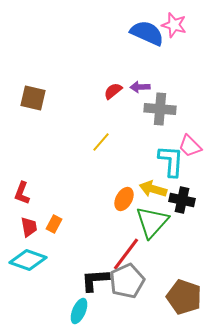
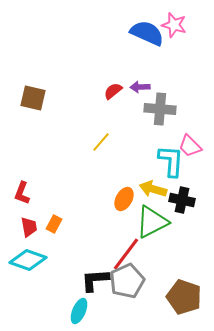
green triangle: rotated 21 degrees clockwise
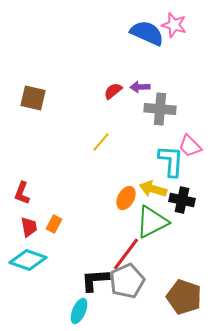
orange ellipse: moved 2 px right, 1 px up
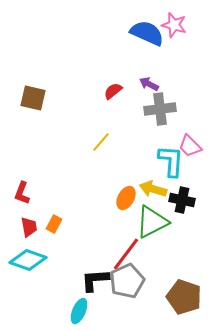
purple arrow: moved 9 px right, 3 px up; rotated 30 degrees clockwise
gray cross: rotated 12 degrees counterclockwise
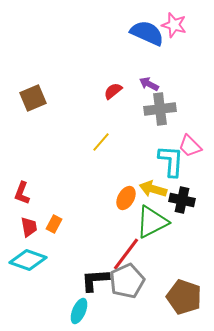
brown square: rotated 36 degrees counterclockwise
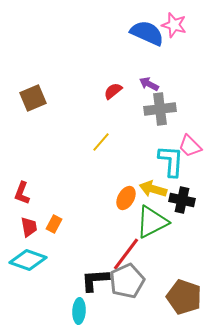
cyan ellipse: rotated 20 degrees counterclockwise
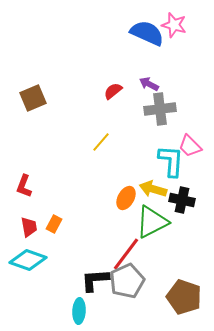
red L-shape: moved 2 px right, 7 px up
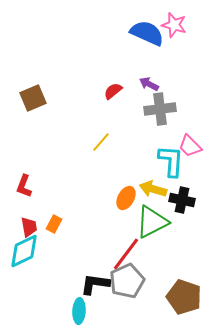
cyan diamond: moved 4 px left, 9 px up; rotated 45 degrees counterclockwise
black L-shape: moved 4 px down; rotated 12 degrees clockwise
